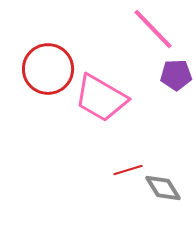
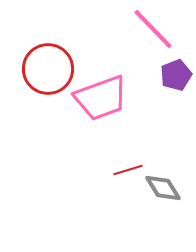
purple pentagon: rotated 20 degrees counterclockwise
pink trapezoid: rotated 50 degrees counterclockwise
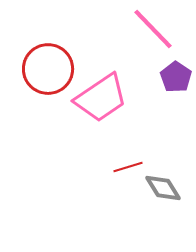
purple pentagon: moved 2 px down; rotated 16 degrees counterclockwise
pink trapezoid: rotated 14 degrees counterclockwise
red line: moved 3 px up
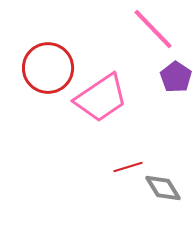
red circle: moved 1 px up
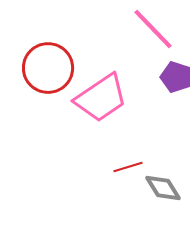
purple pentagon: rotated 16 degrees counterclockwise
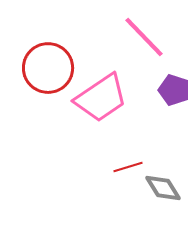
pink line: moved 9 px left, 8 px down
purple pentagon: moved 2 px left, 13 px down
